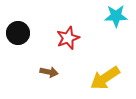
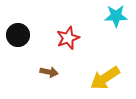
black circle: moved 2 px down
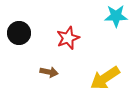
black circle: moved 1 px right, 2 px up
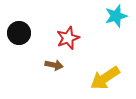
cyan star: rotated 15 degrees counterclockwise
brown arrow: moved 5 px right, 7 px up
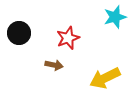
cyan star: moved 1 px left, 1 px down
yellow arrow: rotated 8 degrees clockwise
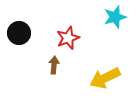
brown arrow: rotated 96 degrees counterclockwise
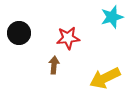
cyan star: moved 3 px left
red star: rotated 15 degrees clockwise
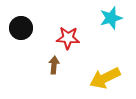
cyan star: moved 1 px left, 1 px down
black circle: moved 2 px right, 5 px up
red star: rotated 10 degrees clockwise
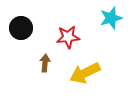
red star: moved 1 px up; rotated 10 degrees counterclockwise
brown arrow: moved 9 px left, 2 px up
yellow arrow: moved 20 px left, 5 px up
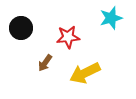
brown arrow: rotated 150 degrees counterclockwise
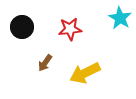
cyan star: moved 9 px right; rotated 25 degrees counterclockwise
black circle: moved 1 px right, 1 px up
red star: moved 2 px right, 8 px up
